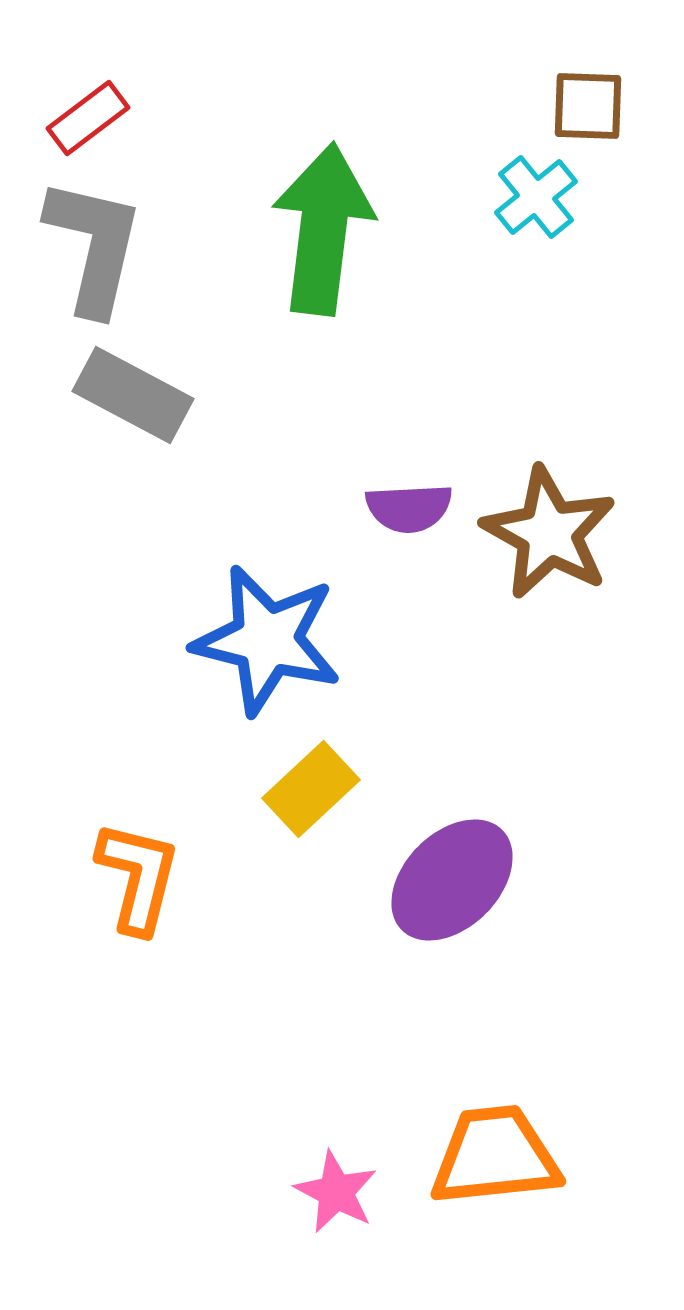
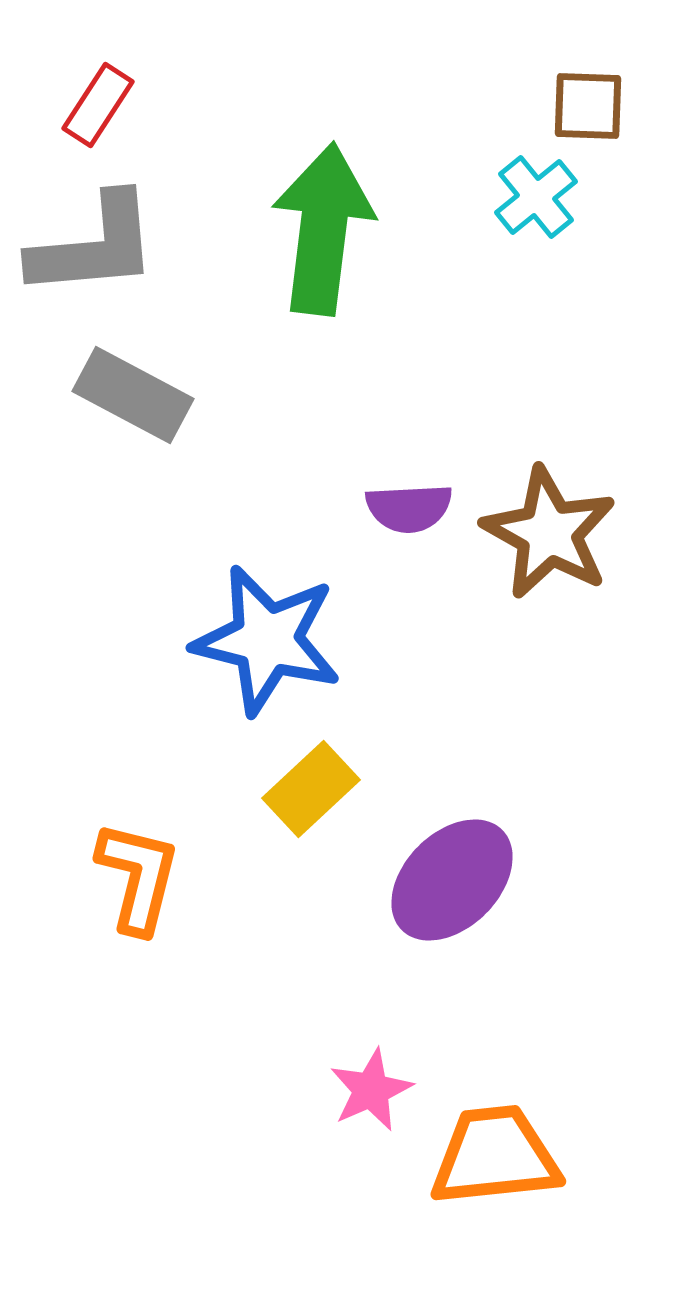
red rectangle: moved 10 px right, 13 px up; rotated 20 degrees counterclockwise
gray L-shape: rotated 72 degrees clockwise
pink star: moved 35 px right, 102 px up; rotated 20 degrees clockwise
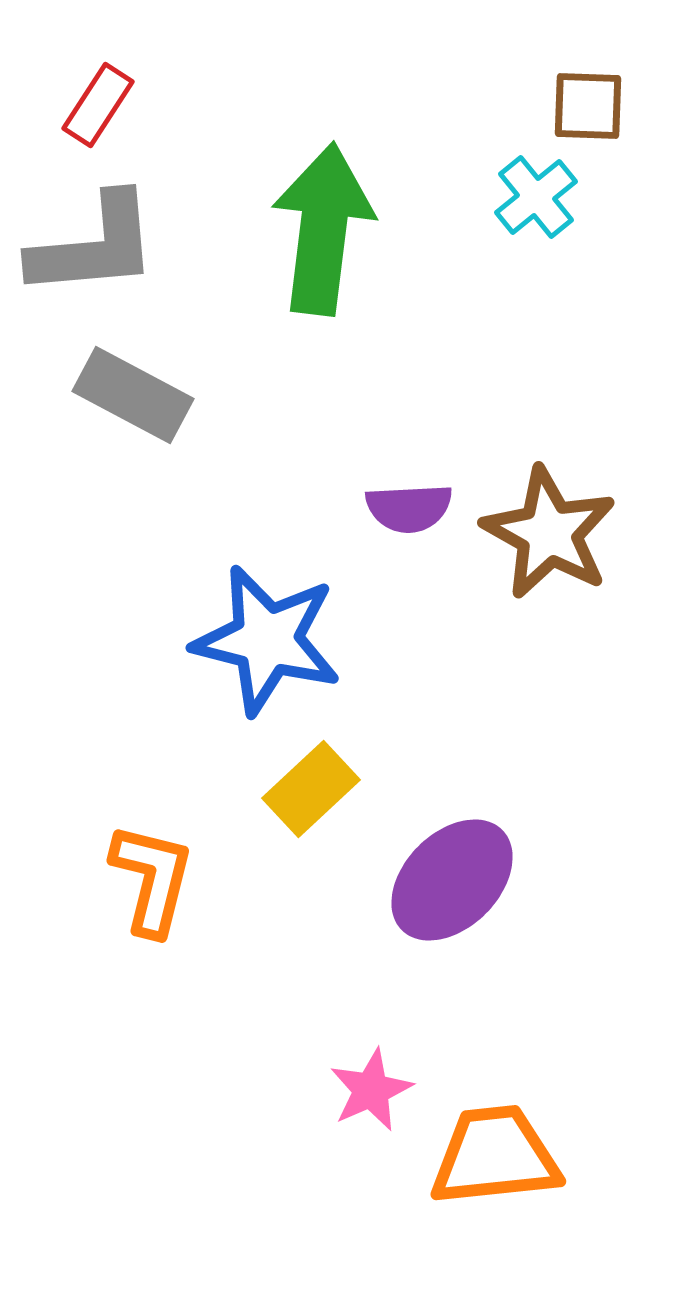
orange L-shape: moved 14 px right, 2 px down
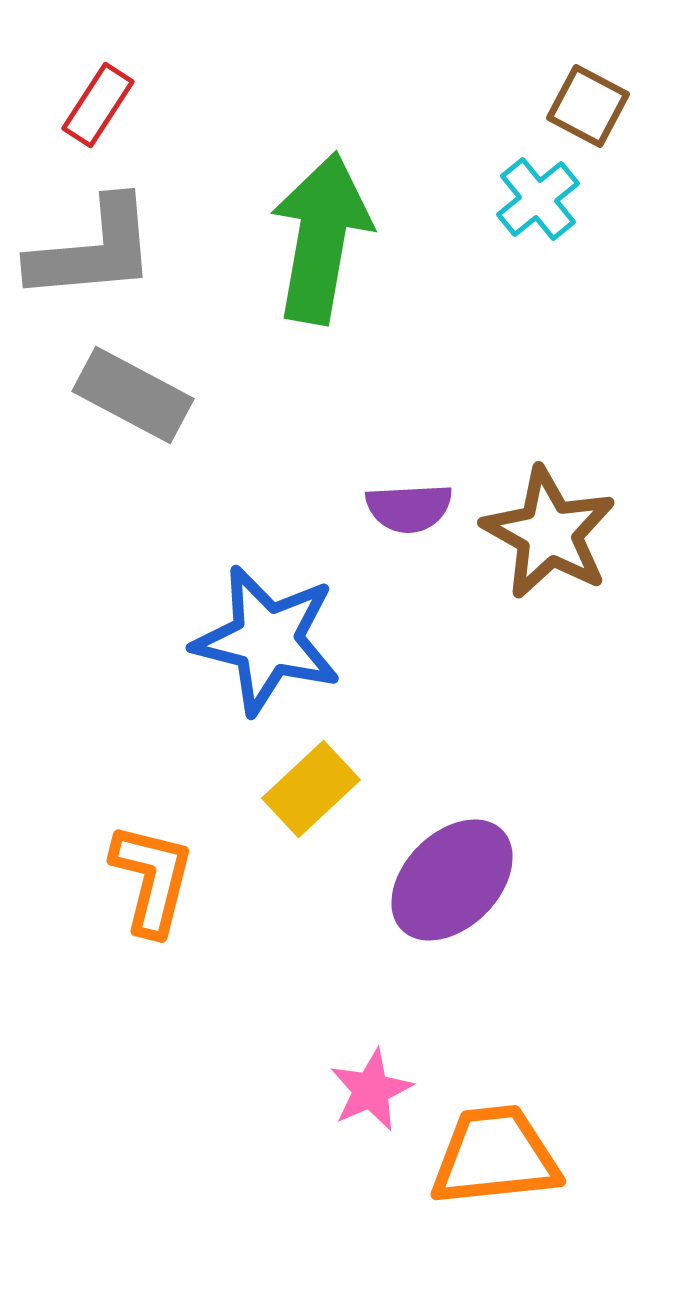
brown square: rotated 26 degrees clockwise
cyan cross: moved 2 px right, 2 px down
green arrow: moved 2 px left, 9 px down; rotated 3 degrees clockwise
gray L-shape: moved 1 px left, 4 px down
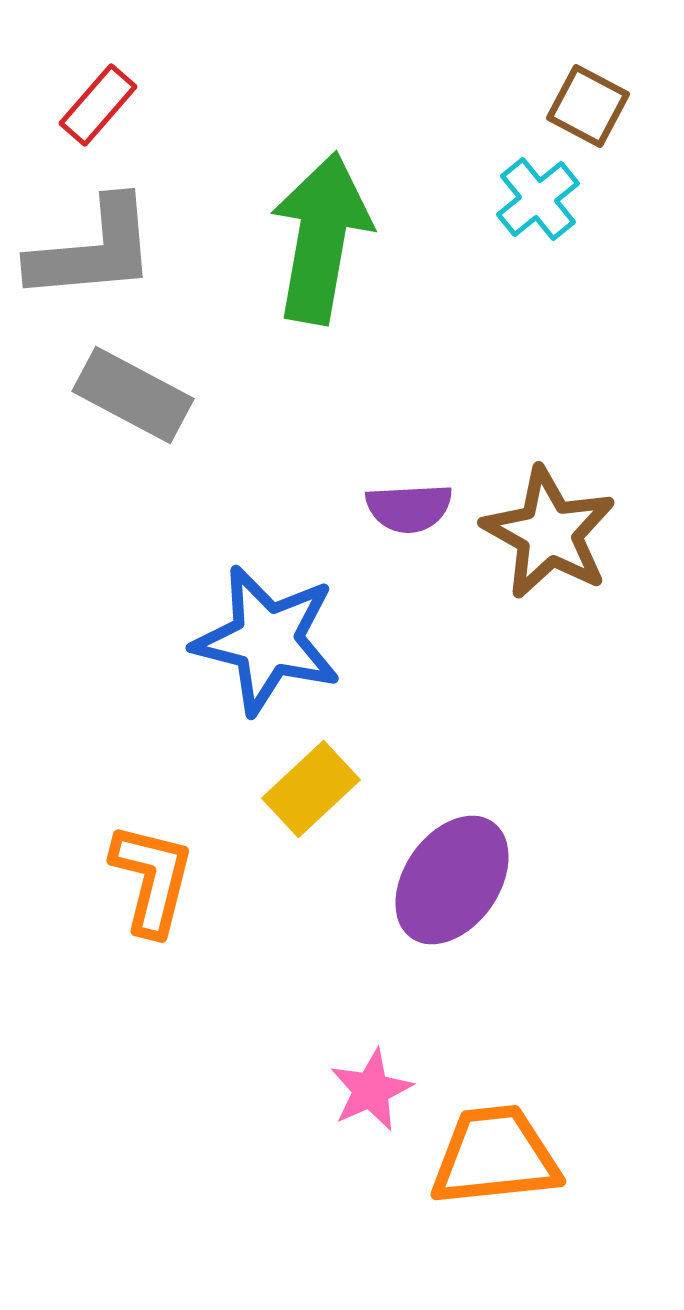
red rectangle: rotated 8 degrees clockwise
purple ellipse: rotated 10 degrees counterclockwise
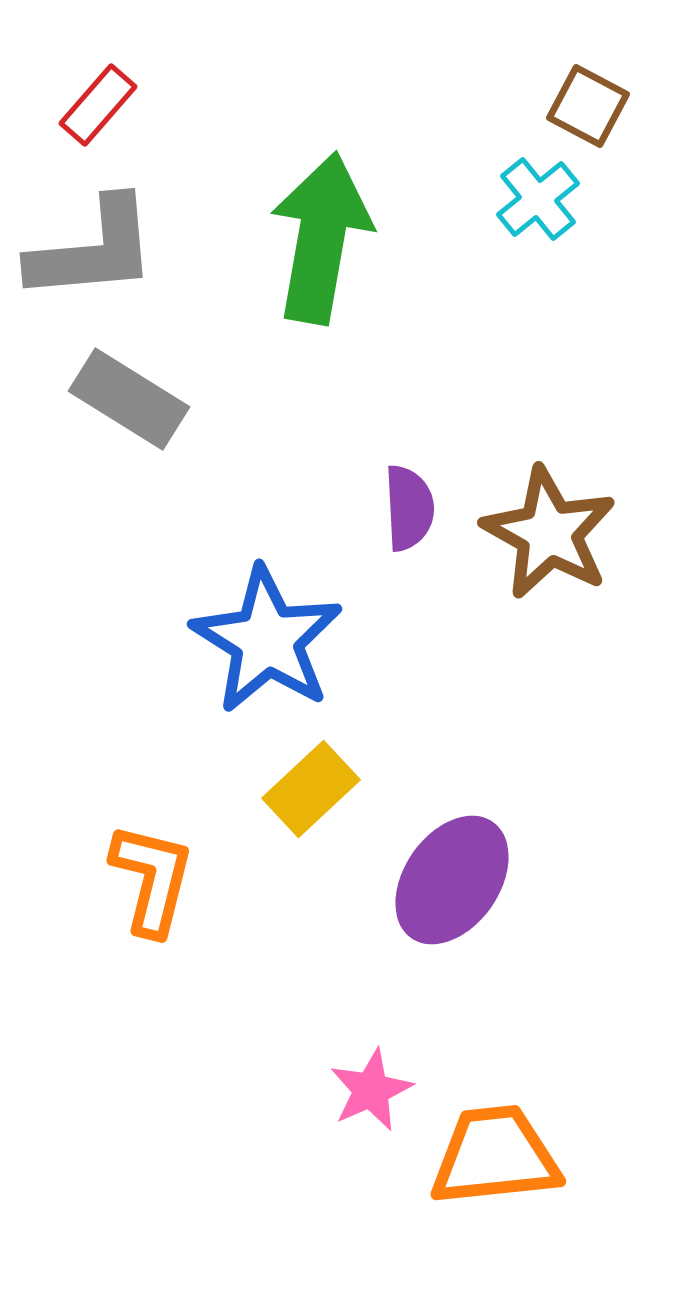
gray rectangle: moved 4 px left, 4 px down; rotated 4 degrees clockwise
purple semicircle: rotated 90 degrees counterclockwise
blue star: rotated 18 degrees clockwise
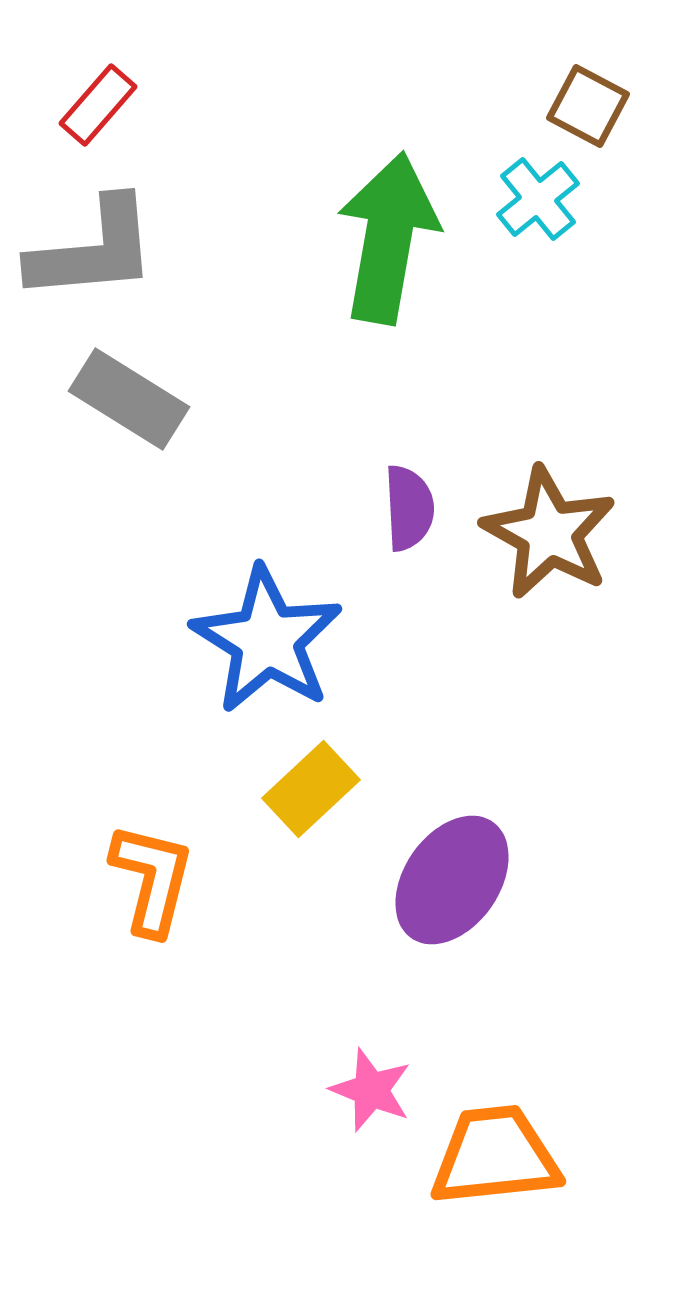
green arrow: moved 67 px right
pink star: rotated 26 degrees counterclockwise
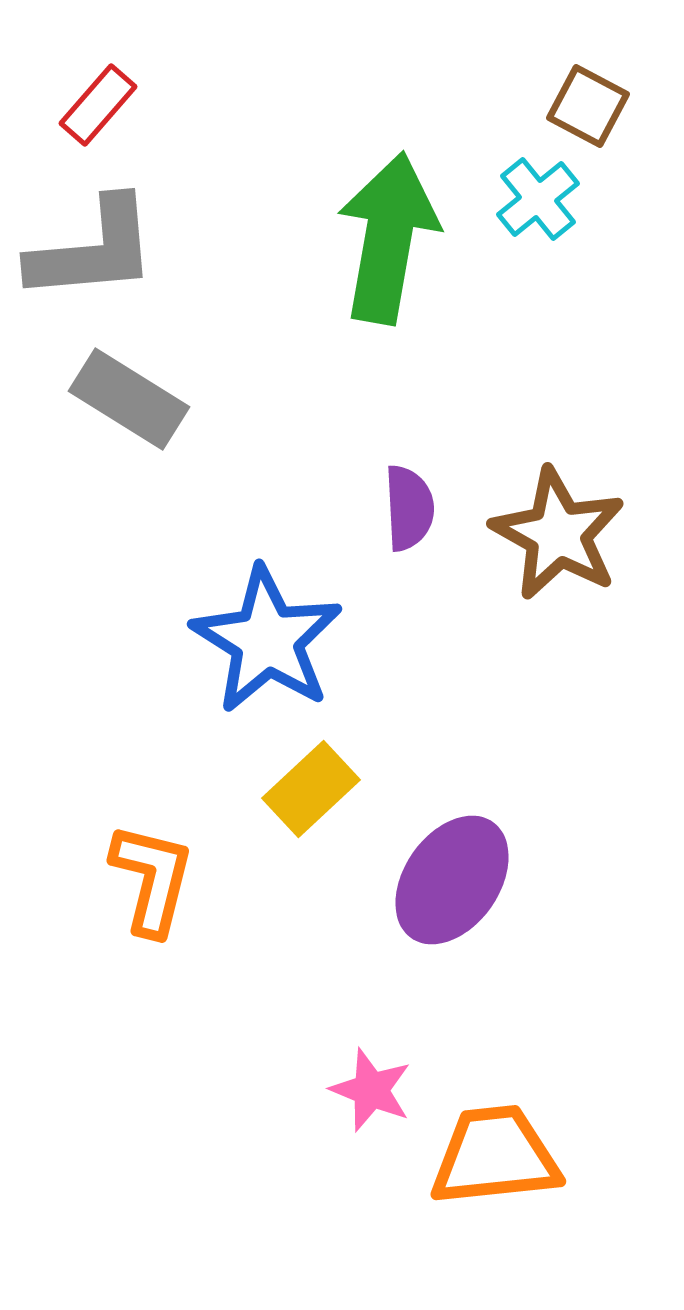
brown star: moved 9 px right, 1 px down
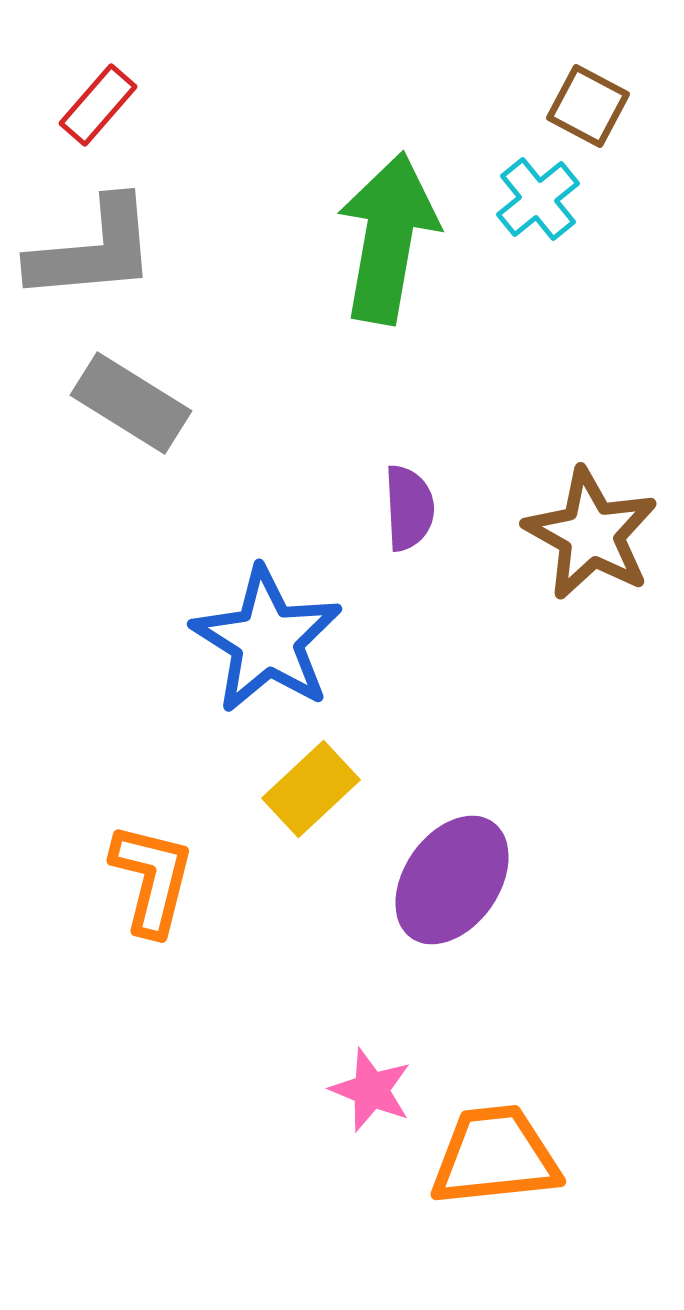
gray rectangle: moved 2 px right, 4 px down
brown star: moved 33 px right
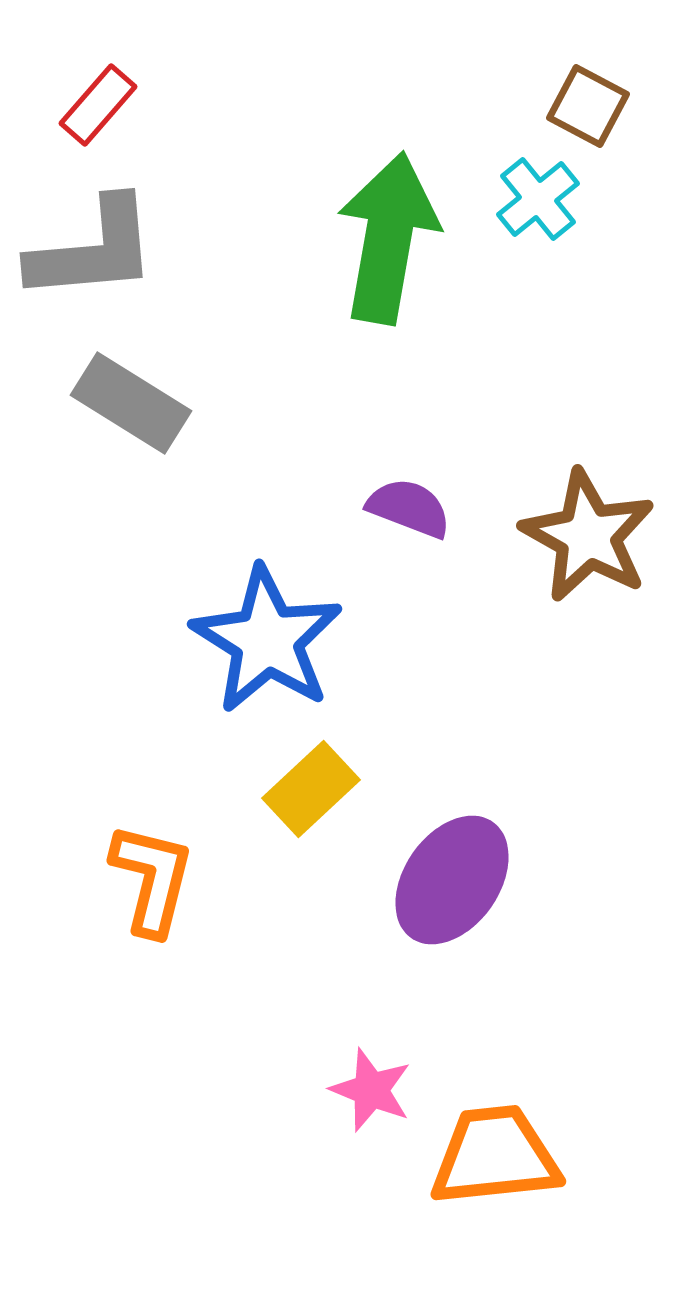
purple semicircle: rotated 66 degrees counterclockwise
brown star: moved 3 px left, 2 px down
